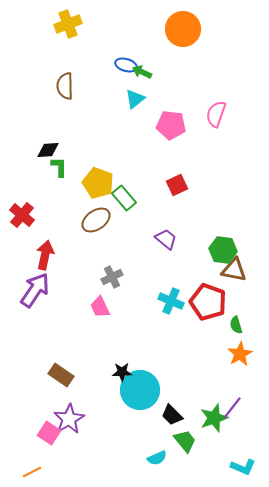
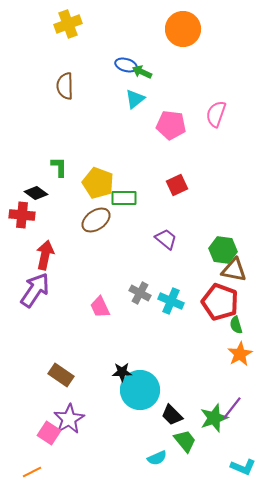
black diamond: moved 12 px left, 43 px down; rotated 40 degrees clockwise
green rectangle: rotated 50 degrees counterclockwise
red cross: rotated 35 degrees counterclockwise
gray cross: moved 28 px right, 16 px down; rotated 35 degrees counterclockwise
red pentagon: moved 12 px right
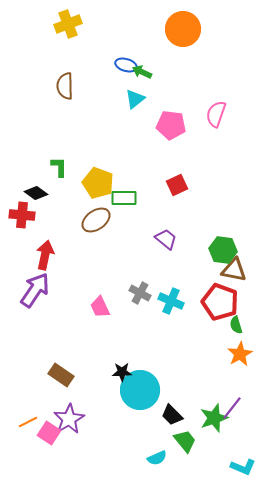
orange line: moved 4 px left, 50 px up
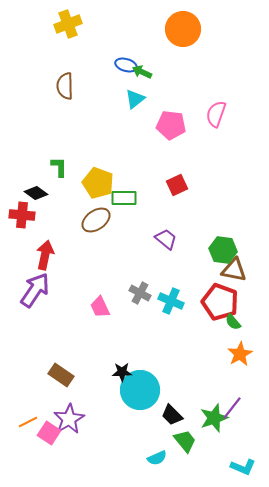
green semicircle: moved 3 px left, 3 px up; rotated 24 degrees counterclockwise
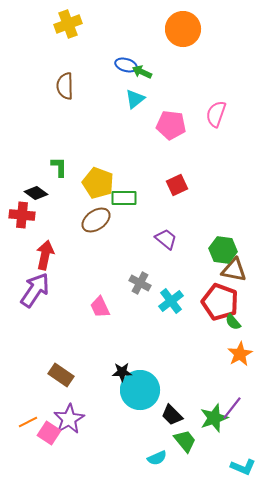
gray cross: moved 10 px up
cyan cross: rotated 30 degrees clockwise
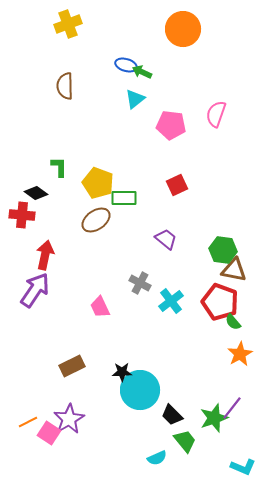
brown rectangle: moved 11 px right, 9 px up; rotated 60 degrees counterclockwise
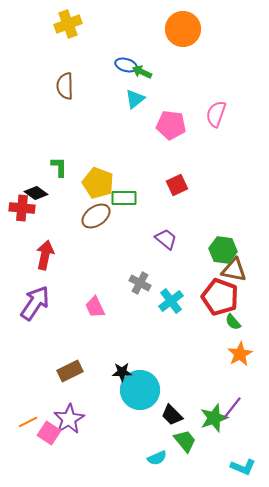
red cross: moved 7 px up
brown ellipse: moved 4 px up
purple arrow: moved 13 px down
red pentagon: moved 5 px up
pink trapezoid: moved 5 px left
brown rectangle: moved 2 px left, 5 px down
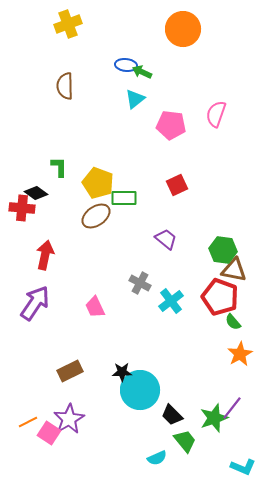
blue ellipse: rotated 10 degrees counterclockwise
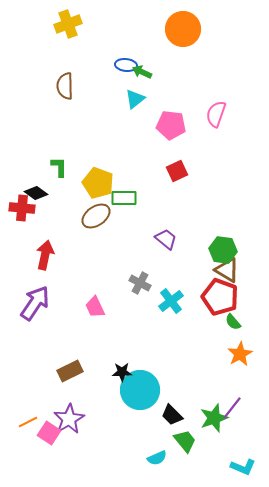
red square: moved 14 px up
brown triangle: moved 7 px left; rotated 20 degrees clockwise
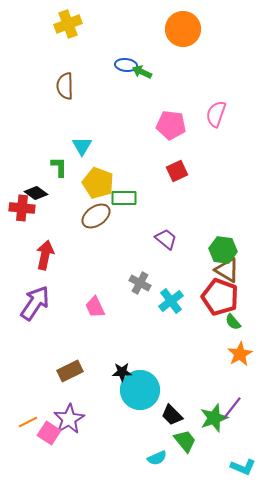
cyan triangle: moved 53 px left, 47 px down; rotated 20 degrees counterclockwise
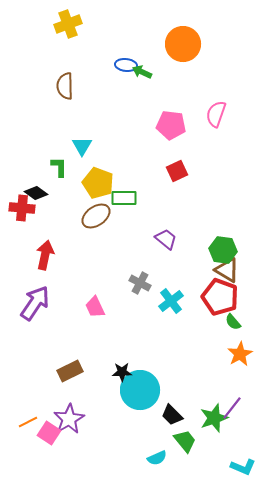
orange circle: moved 15 px down
